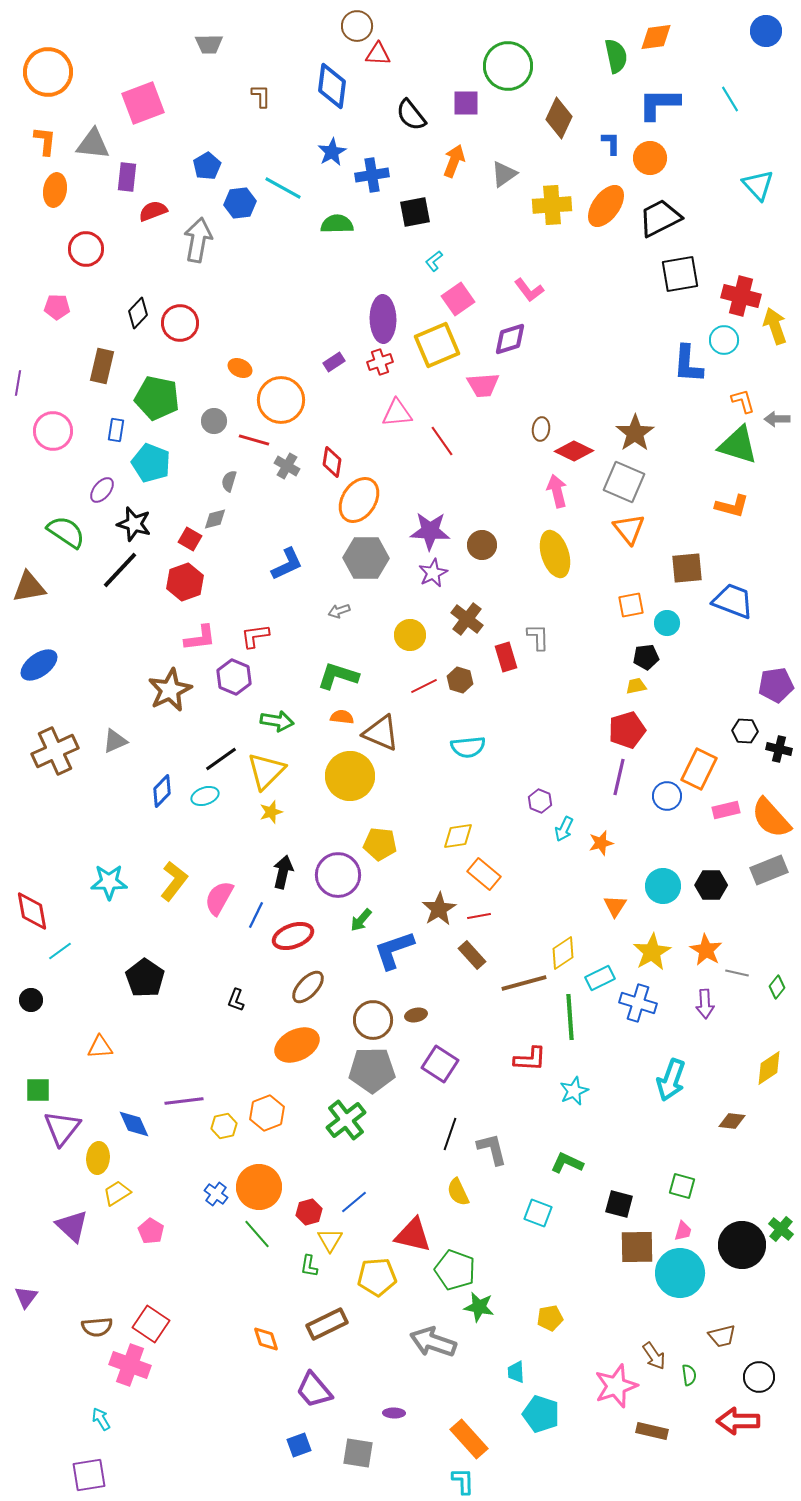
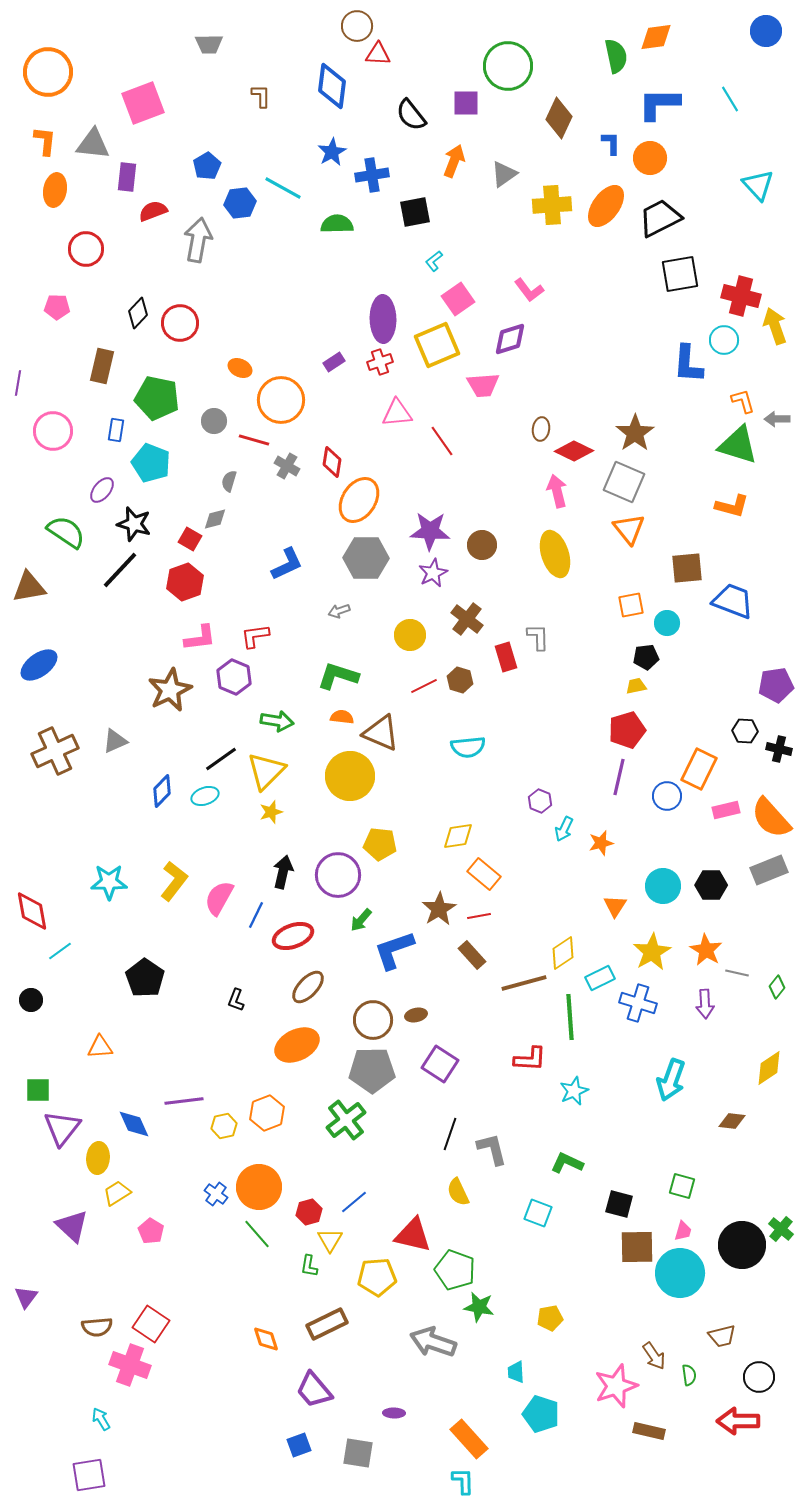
brown rectangle at (652, 1431): moved 3 px left
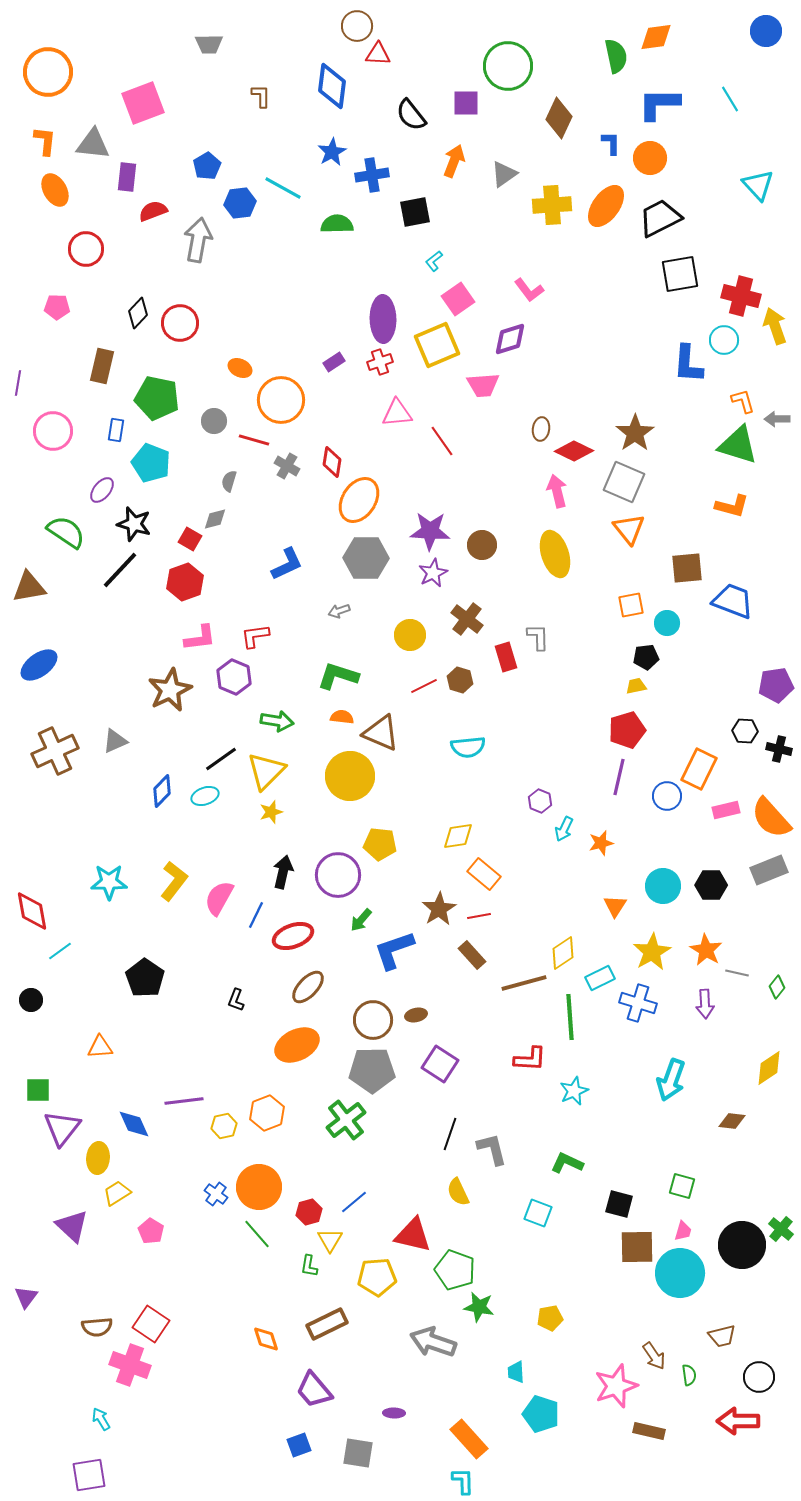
orange ellipse at (55, 190): rotated 40 degrees counterclockwise
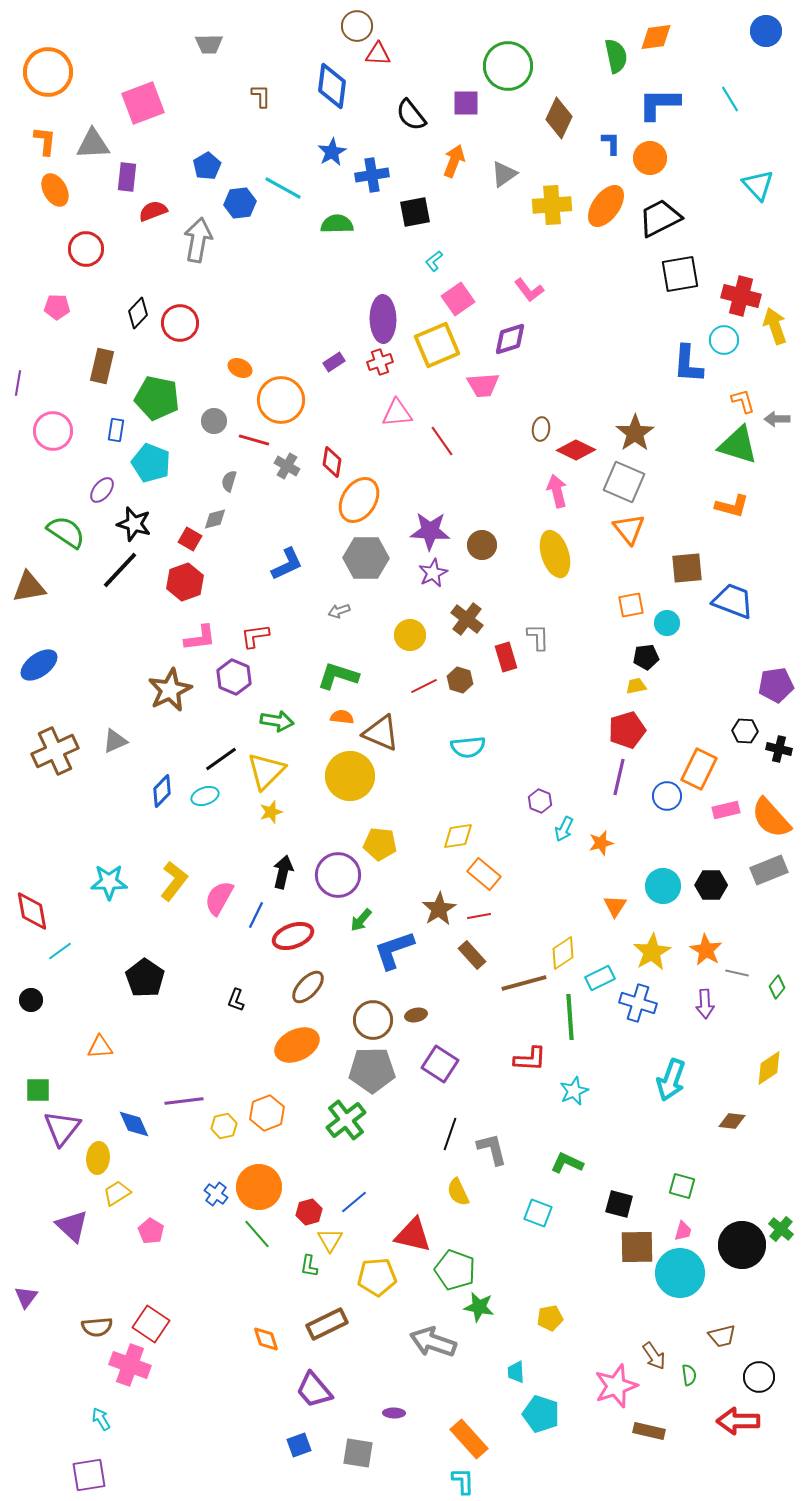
gray triangle at (93, 144): rotated 9 degrees counterclockwise
red diamond at (574, 451): moved 2 px right, 1 px up
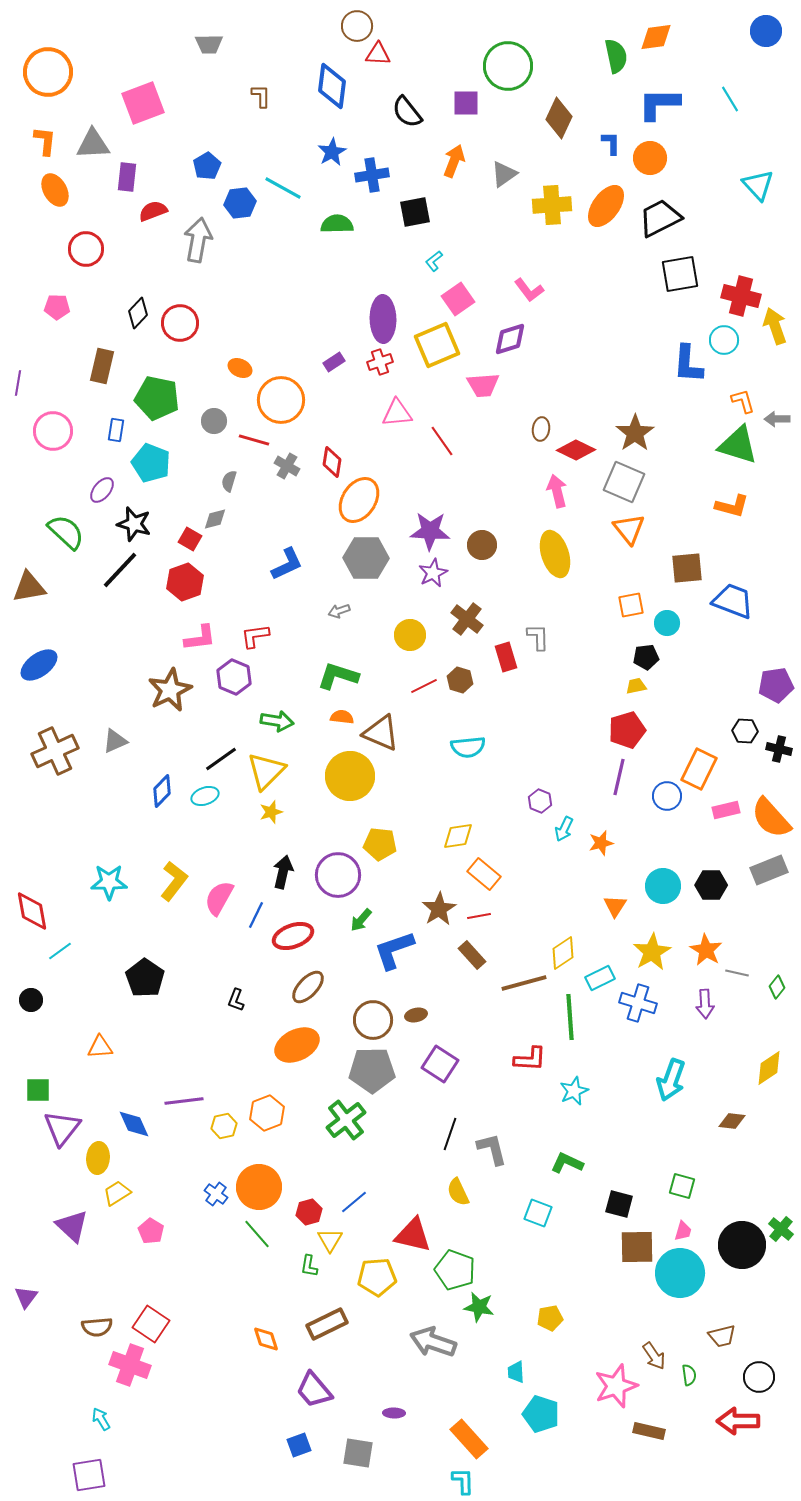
black semicircle at (411, 115): moved 4 px left, 3 px up
green semicircle at (66, 532): rotated 9 degrees clockwise
